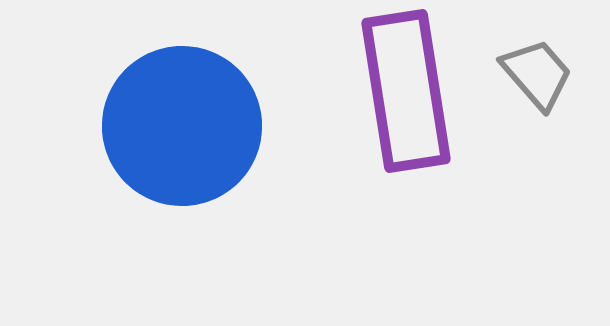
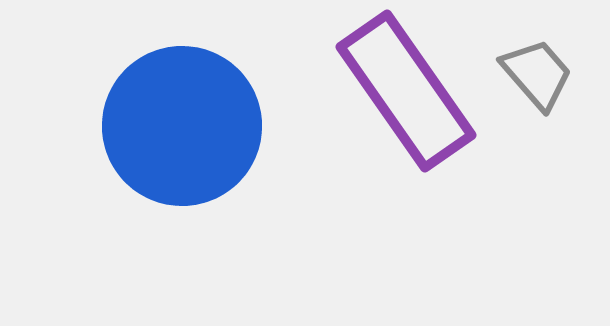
purple rectangle: rotated 26 degrees counterclockwise
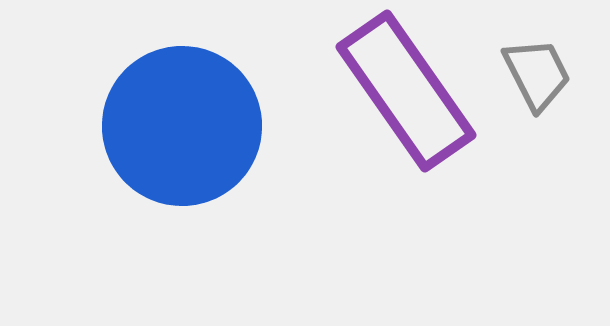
gray trapezoid: rotated 14 degrees clockwise
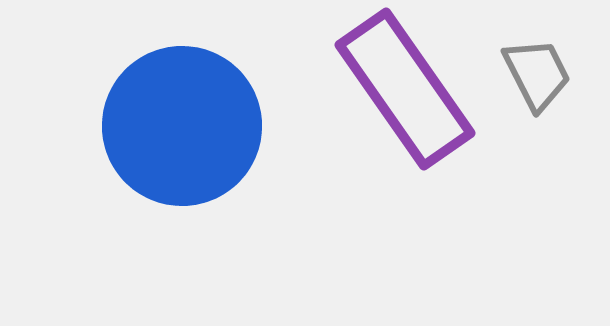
purple rectangle: moved 1 px left, 2 px up
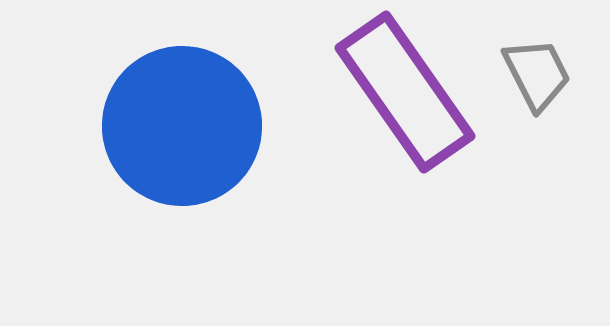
purple rectangle: moved 3 px down
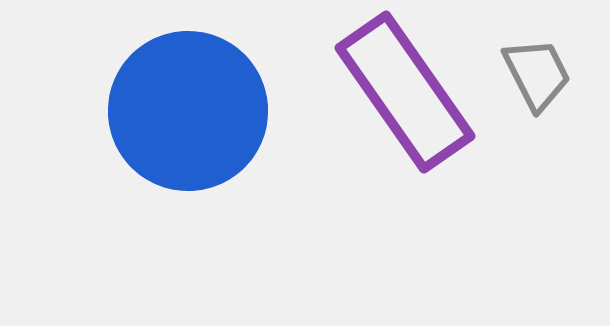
blue circle: moved 6 px right, 15 px up
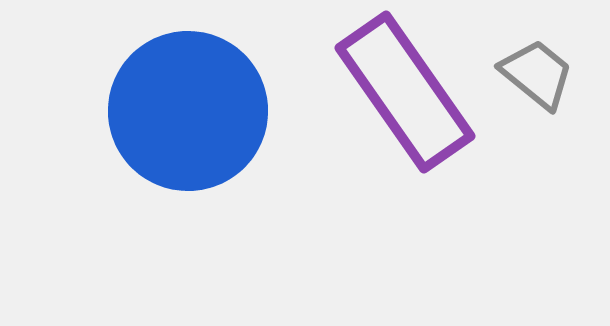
gray trapezoid: rotated 24 degrees counterclockwise
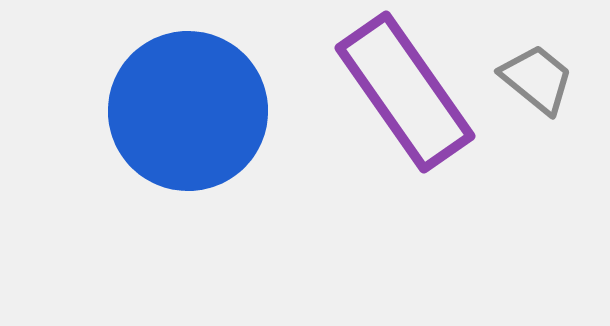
gray trapezoid: moved 5 px down
